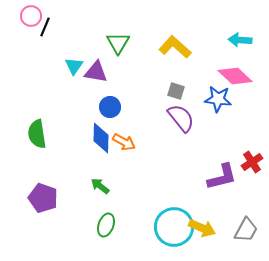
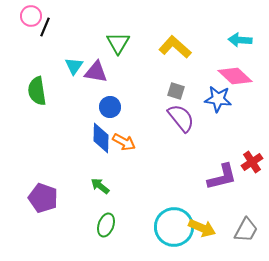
green semicircle: moved 43 px up
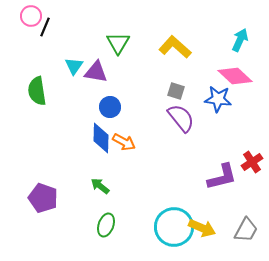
cyan arrow: rotated 110 degrees clockwise
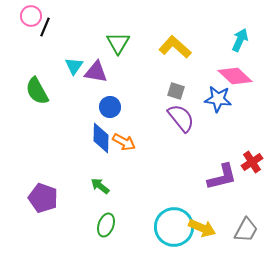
green semicircle: rotated 20 degrees counterclockwise
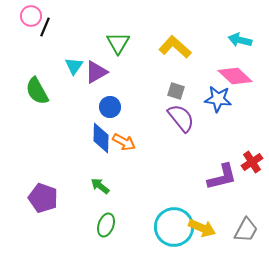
cyan arrow: rotated 100 degrees counterclockwise
purple triangle: rotated 40 degrees counterclockwise
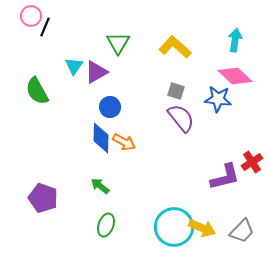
cyan arrow: moved 5 px left; rotated 85 degrees clockwise
purple L-shape: moved 3 px right
gray trapezoid: moved 4 px left, 1 px down; rotated 16 degrees clockwise
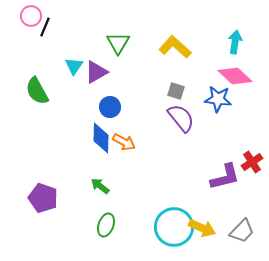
cyan arrow: moved 2 px down
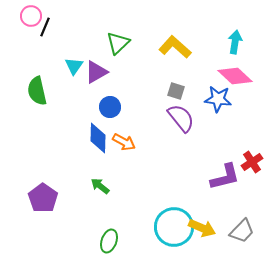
green triangle: rotated 15 degrees clockwise
green semicircle: rotated 16 degrees clockwise
blue diamond: moved 3 px left
purple pentagon: rotated 16 degrees clockwise
green ellipse: moved 3 px right, 16 px down
